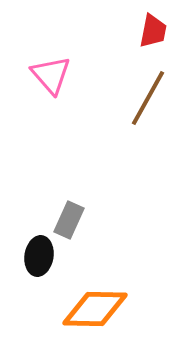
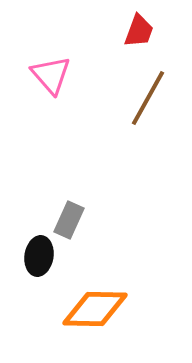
red trapezoid: moved 14 px left; rotated 9 degrees clockwise
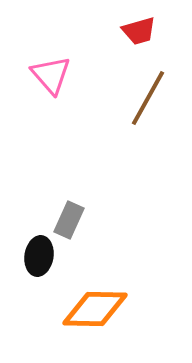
red trapezoid: rotated 54 degrees clockwise
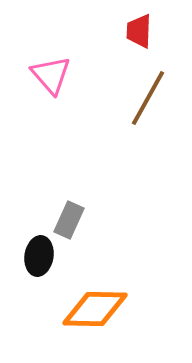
red trapezoid: rotated 108 degrees clockwise
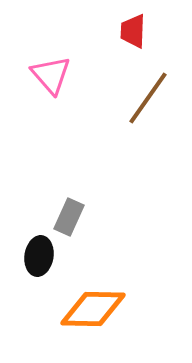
red trapezoid: moved 6 px left
brown line: rotated 6 degrees clockwise
gray rectangle: moved 3 px up
orange diamond: moved 2 px left
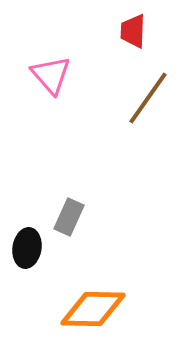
black ellipse: moved 12 px left, 8 px up
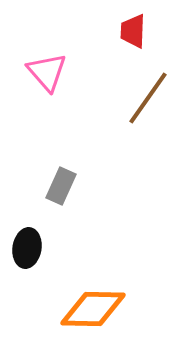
pink triangle: moved 4 px left, 3 px up
gray rectangle: moved 8 px left, 31 px up
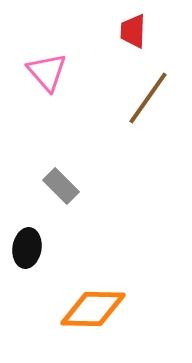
gray rectangle: rotated 69 degrees counterclockwise
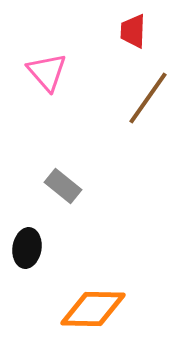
gray rectangle: moved 2 px right; rotated 6 degrees counterclockwise
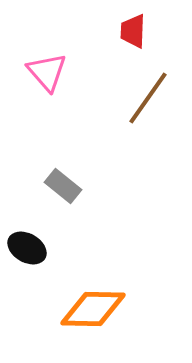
black ellipse: rotated 69 degrees counterclockwise
